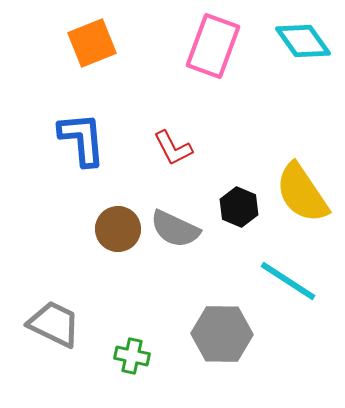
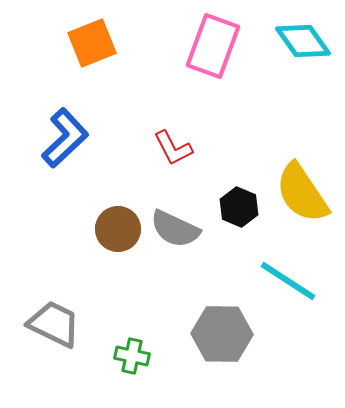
blue L-shape: moved 17 px left, 1 px up; rotated 52 degrees clockwise
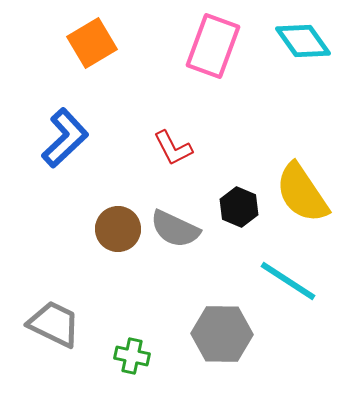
orange square: rotated 9 degrees counterclockwise
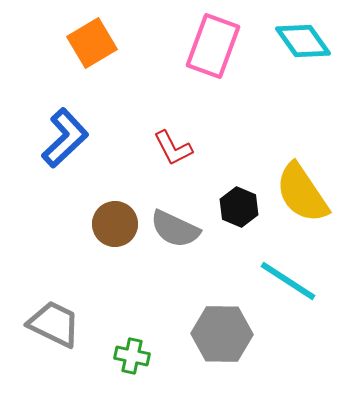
brown circle: moved 3 px left, 5 px up
